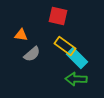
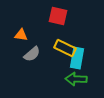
yellow rectangle: moved 2 px down; rotated 10 degrees counterclockwise
cyan rectangle: rotated 55 degrees clockwise
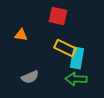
gray semicircle: moved 2 px left, 23 px down; rotated 18 degrees clockwise
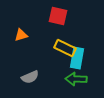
orange triangle: rotated 24 degrees counterclockwise
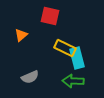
red square: moved 8 px left
orange triangle: rotated 24 degrees counterclockwise
cyan rectangle: rotated 25 degrees counterclockwise
green arrow: moved 3 px left, 2 px down
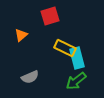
red square: rotated 30 degrees counterclockwise
green arrow: moved 3 px right; rotated 40 degrees counterclockwise
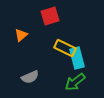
green arrow: moved 1 px left, 1 px down
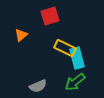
gray semicircle: moved 8 px right, 9 px down
